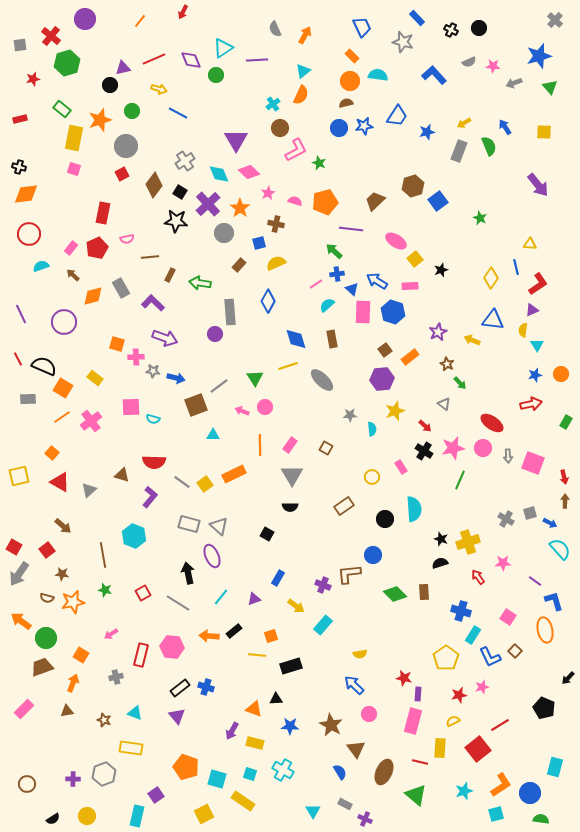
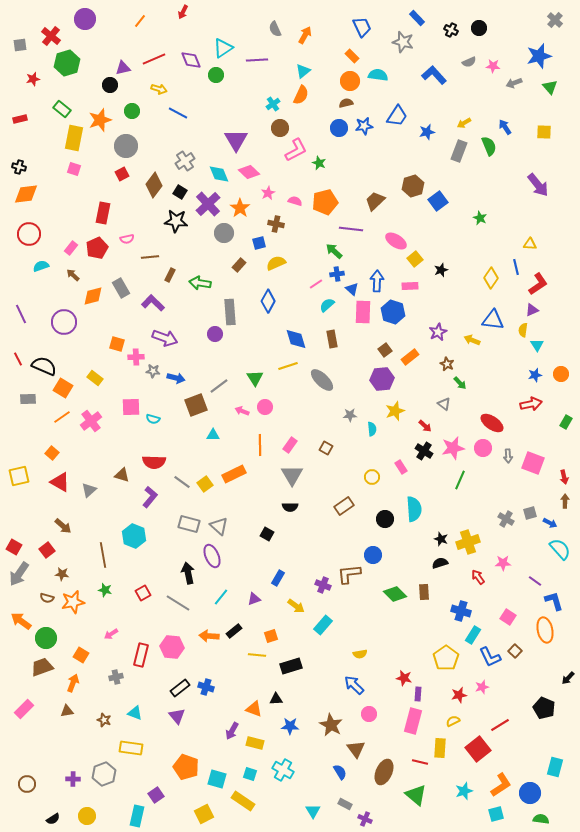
blue arrow at (377, 281): rotated 60 degrees clockwise
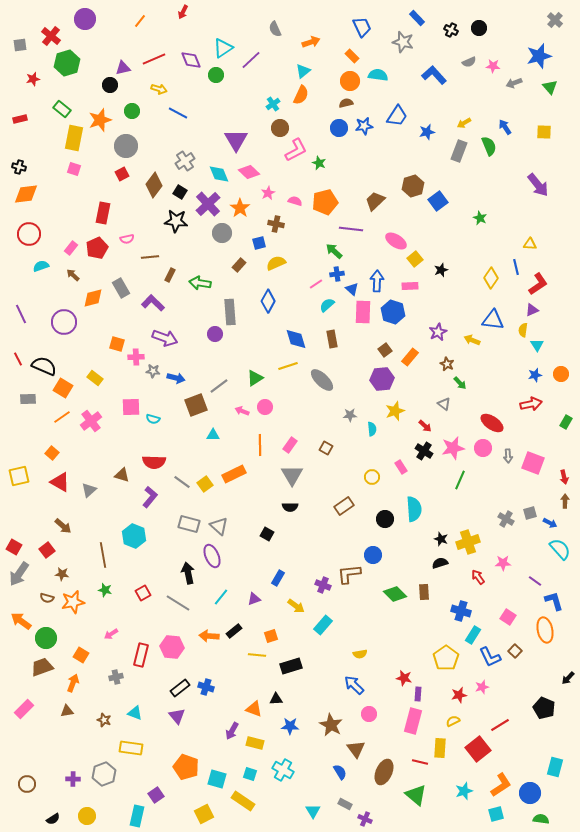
orange arrow at (305, 35): moved 6 px right, 7 px down; rotated 42 degrees clockwise
purple line at (257, 60): moved 6 px left; rotated 40 degrees counterclockwise
gray circle at (224, 233): moved 2 px left
orange diamond at (93, 296): moved 2 px down
orange rectangle at (410, 357): rotated 12 degrees counterclockwise
green triangle at (255, 378): rotated 30 degrees clockwise
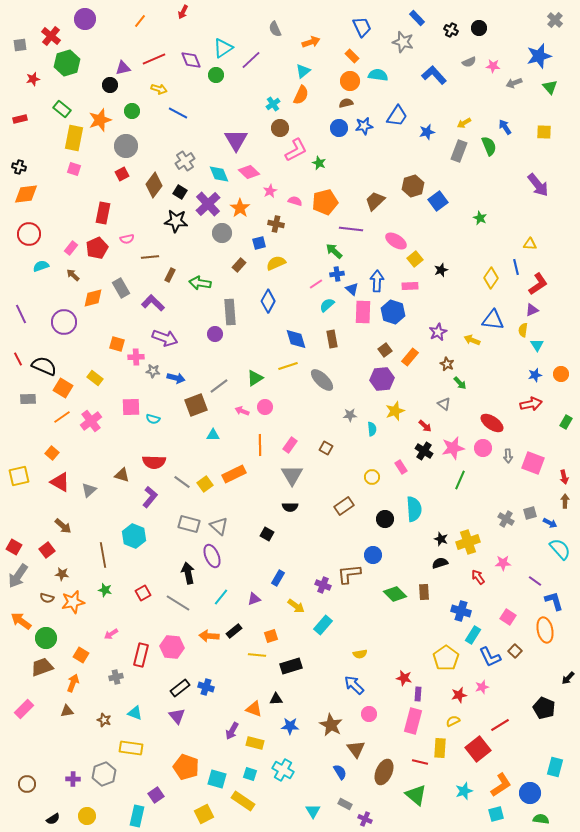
pink star at (268, 193): moved 2 px right, 2 px up
gray arrow at (19, 574): moved 1 px left, 2 px down
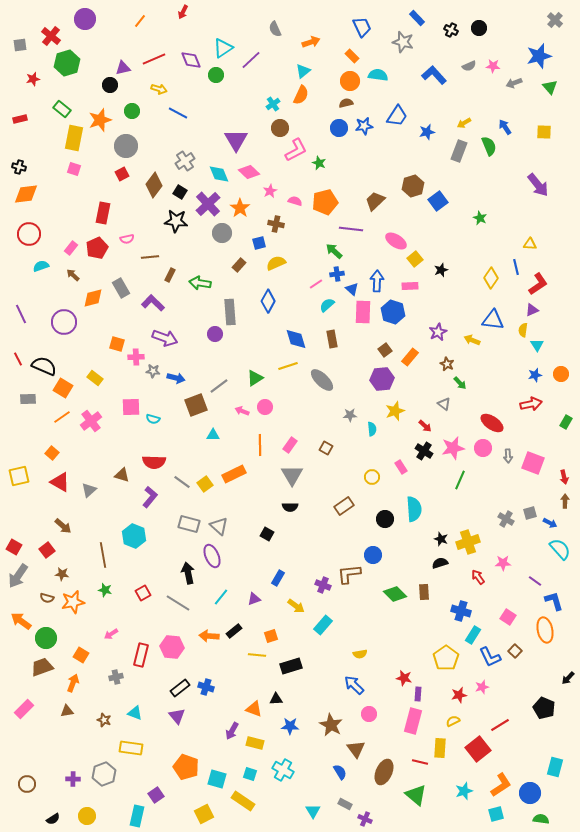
gray semicircle at (469, 62): moved 4 px down
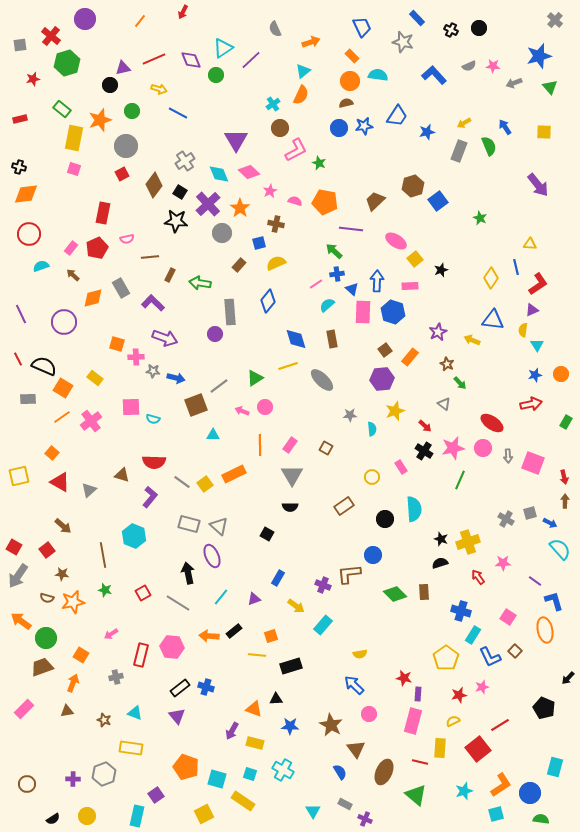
orange pentagon at (325, 202): rotated 25 degrees clockwise
blue diamond at (268, 301): rotated 10 degrees clockwise
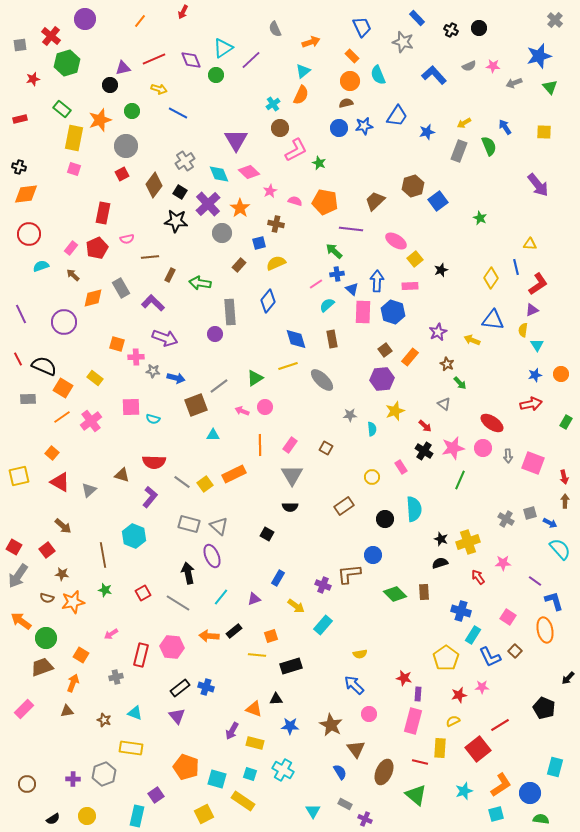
cyan semicircle at (378, 75): rotated 120 degrees counterclockwise
pink star at (482, 687): rotated 16 degrees clockwise
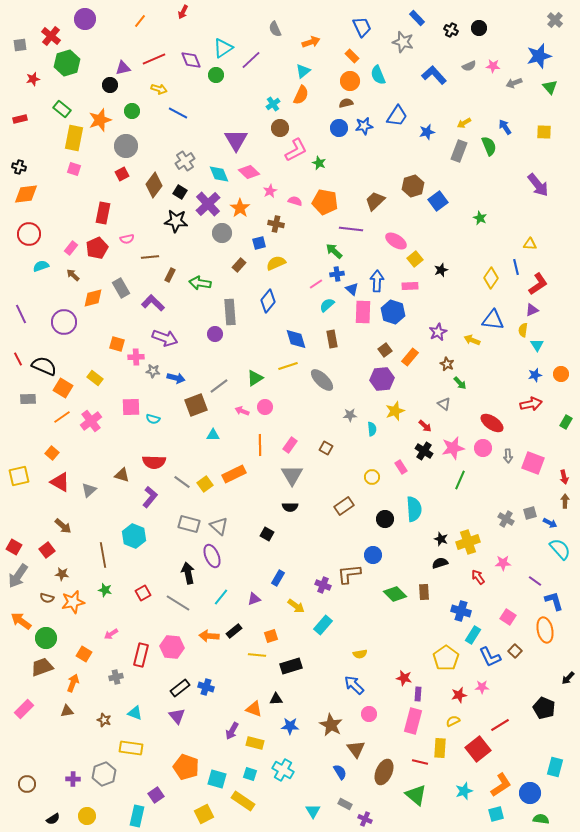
orange square at (81, 655): moved 3 px right, 1 px up
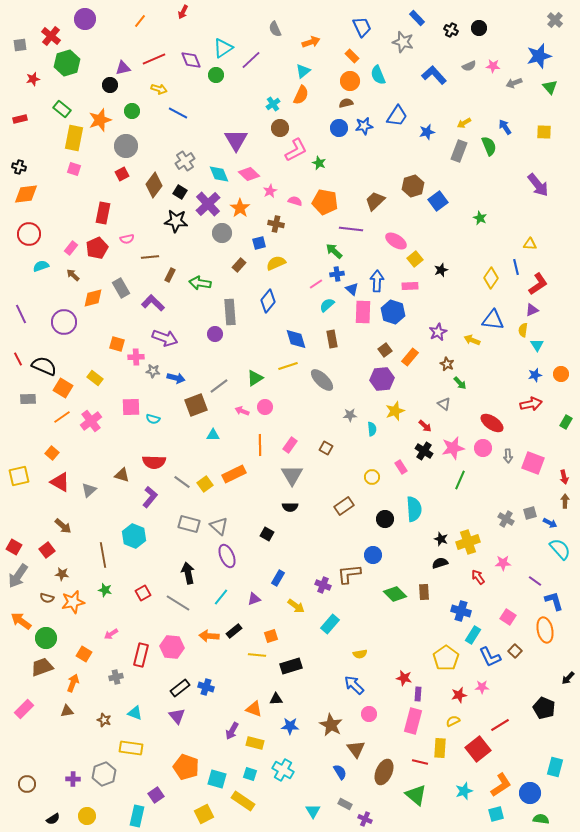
pink diamond at (249, 172): moved 2 px down
purple ellipse at (212, 556): moved 15 px right
cyan rectangle at (323, 625): moved 7 px right, 1 px up
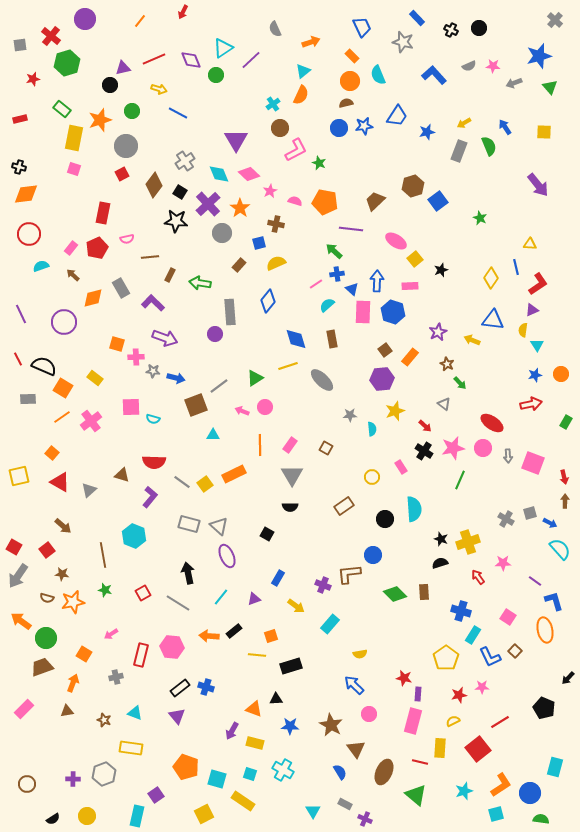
red line at (500, 725): moved 3 px up
